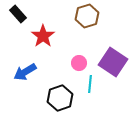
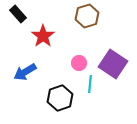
purple square: moved 2 px down
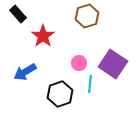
black hexagon: moved 4 px up
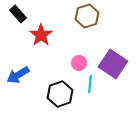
red star: moved 2 px left, 1 px up
blue arrow: moved 7 px left, 3 px down
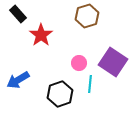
purple square: moved 2 px up
blue arrow: moved 5 px down
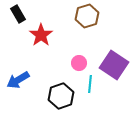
black rectangle: rotated 12 degrees clockwise
purple square: moved 1 px right, 3 px down
black hexagon: moved 1 px right, 2 px down
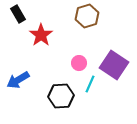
cyan line: rotated 18 degrees clockwise
black hexagon: rotated 15 degrees clockwise
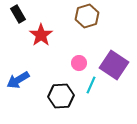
cyan line: moved 1 px right, 1 px down
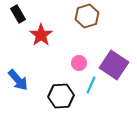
blue arrow: rotated 100 degrees counterclockwise
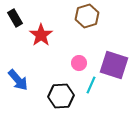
black rectangle: moved 3 px left, 4 px down
purple square: rotated 16 degrees counterclockwise
